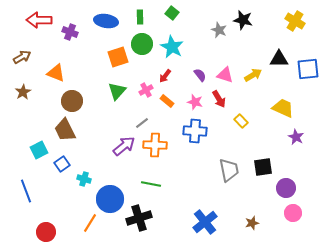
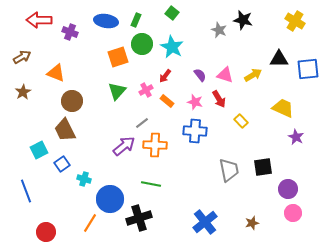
green rectangle at (140, 17): moved 4 px left, 3 px down; rotated 24 degrees clockwise
purple circle at (286, 188): moved 2 px right, 1 px down
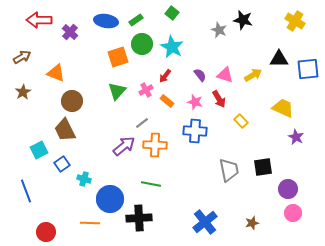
green rectangle at (136, 20): rotated 32 degrees clockwise
purple cross at (70, 32): rotated 21 degrees clockwise
black cross at (139, 218): rotated 15 degrees clockwise
orange line at (90, 223): rotated 60 degrees clockwise
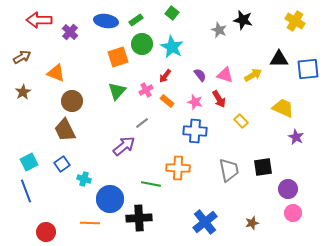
orange cross at (155, 145): moved 23 px right, 23 px down
cyan square at (39, 150): moved 10 px left, 12 px down
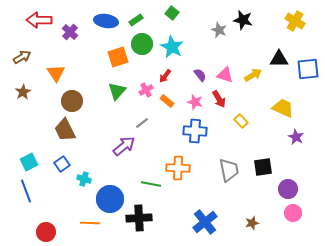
orange triangle at (56, 73): rotated 36 degrees clockwise
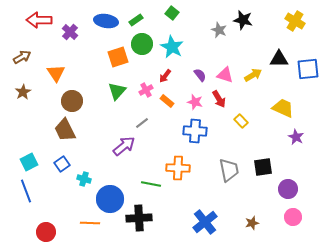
pink circle at (293, 213): moved 4 px down
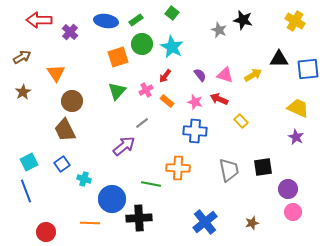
red arrow at (219, 99): rotated 144 degrees clockwise
yellow trapezoid at (283, 108): moved 15 px right
blue circle at (110, 199): moved 2 px right
pink circle at (293, 217): moved 5 px up
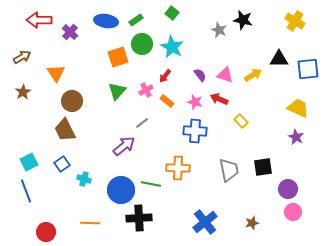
blue circle at (112, 199): moved 9 px right, 9 px up
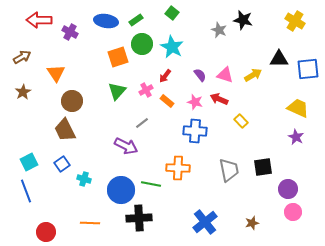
purple cross at (70, 32): rotated 14 degrees counterclockwise
purple arrow at (124, 146): moved 2 px right; rotated 65 degrees clockwise
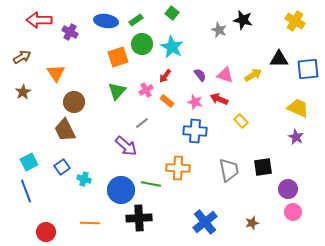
brown circle at (72, 101): moved 2 px right, 1 px down
purple arrow at (126, 146): rotated 15 degrees clockwise
blue square at (62, 164): moved 3 px down
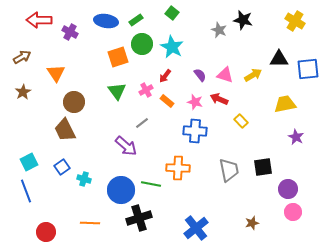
green triangle at (117, 91): rotated 18 degrees counterclockwise
yellow trapezoid at (298, 108): moved 13 px left, 4 px up; rotated 35 degrees counterclockwise
black cross at (139, 218): rotated 15 degrees counterclockwise
blue cross at (205, 222): moved 9 px left, 6 px down
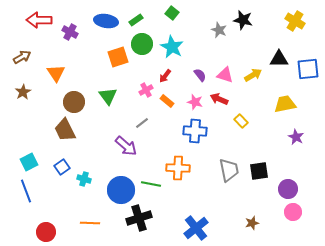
green triangle at (117, 91): moved 9 px left, 5 px down
black square at (263, 167): moved 4 px left, 4 px down
